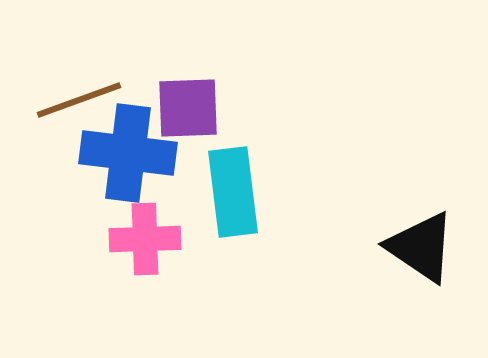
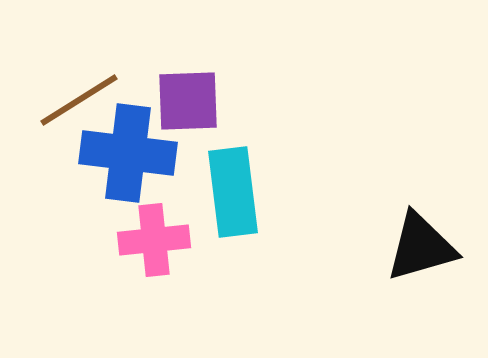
brown line: rotated 12 degrees counterclockwise
purple square: moved 7 px up
pink cross: moved 9 px right, 1 px down; rotated 4 degrees counterclockwise
black triangle: rotated 50 degrees counterclockwise
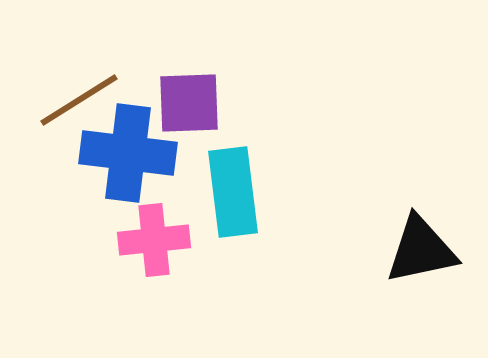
purple square: moved 1 px right, 2 px down
black triangle: moved 3 px down; rotated 4 degrees clockwise
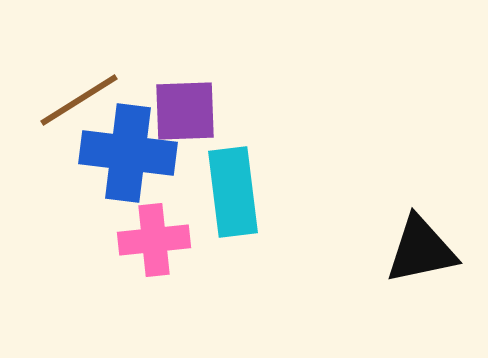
purple square: moved 4 px left, 8 px down
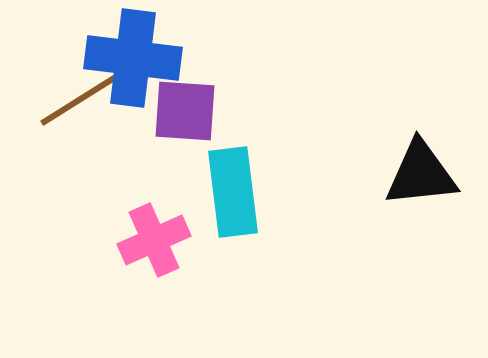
purple square: rotated 6 degrees clockwise
blue cross: moved 5 px right, 95 px up
pink cross: rotated 18 degrees counterclockwise
black triangle: moved 76 px up; rotated 6 degrees clockwise
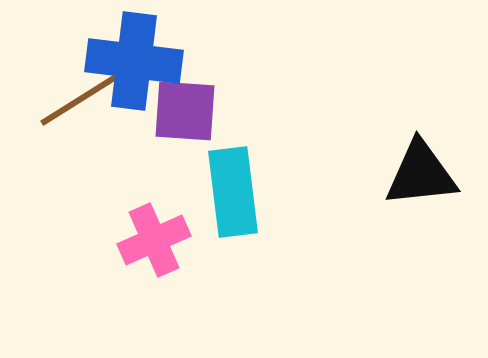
blue cross: moved 1 px right, 3 px down
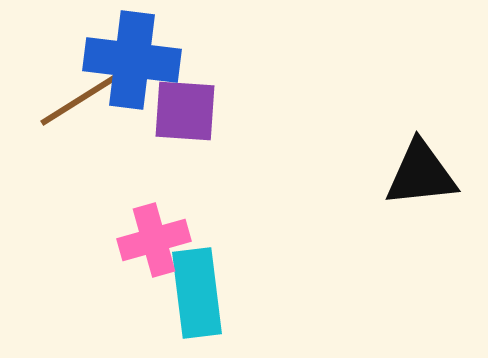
blue cross: moved 2 px left, 1 px up
cyan rectangle: moved 36 px left, 101 px down
pink cross: rotated 8 degrees clockwise
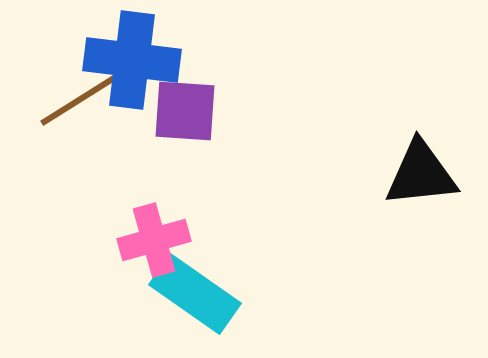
cyan rectangle: moved 2 px left, 1 px down; rotated 48 degrees counterclockwise
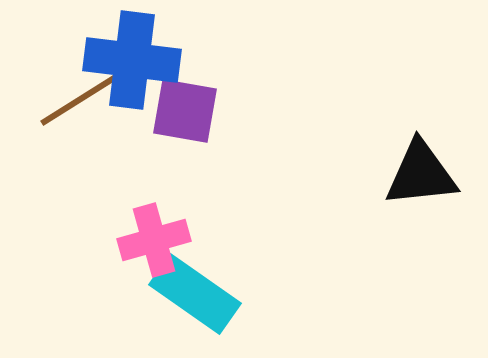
purple square: rotated 6 degrees clockwise
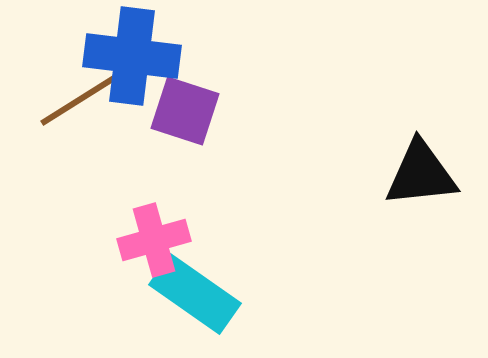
blue cross: moved 4 px up
purple square: rotated 8 degrees clockwise
